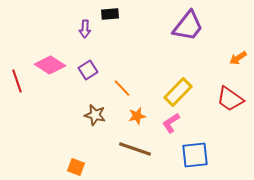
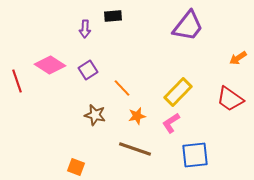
black rectangle: moved 3 px right, 2 px down
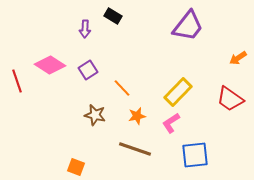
black rectangle: rotated 36 degrees clockwise
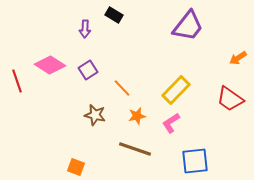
black rectangle: moved 1 px right, 1 px up
yellow rectangle: moved 2 px left, 2 px up
blue square: moved 6 px down
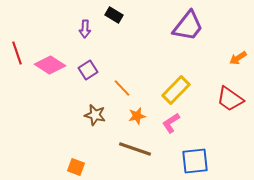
red line: moved 28 px up
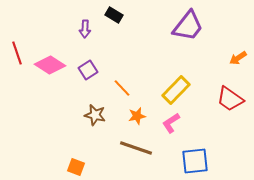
brown line: moved 1 px right, 1 px up
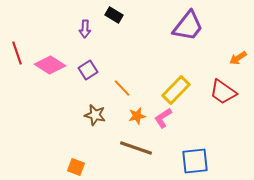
red trapezoid: moved 7 px left, 7 px up
pink L-shape: moved 8 px left, 5 px up
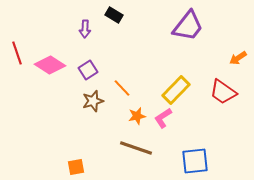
brown star: moved 2 px left, 14 px up; rotated 30 degrees counterclockwise
orange square: rotated 30 degrees counterclockwise
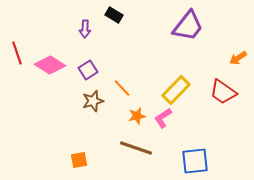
orange square: moved 3 px right, 7 px up
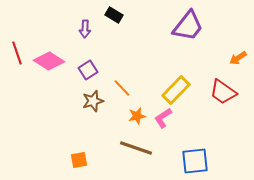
pink diamond: moved 1 px left, 4 px up
